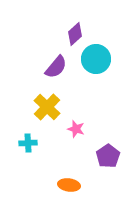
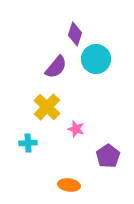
purple diamond: rotated 30 degrees counterclockwise
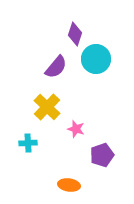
purple pentagon: moved 6 px left, 1 px up; rotated 15 degrees clockwise
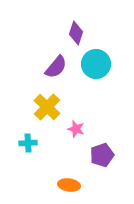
purple diamond: moved 1 px right, 1 px up
cyan circle: moved 5 px down
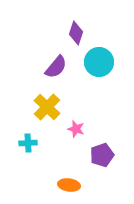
cyan circle: moved 3 px right, 2 px up
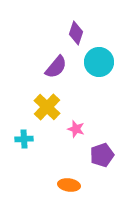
cyan cross: moved 4 px left, 4 px up
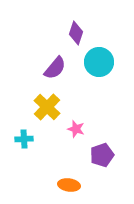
purple semicircle: moved 1 px left, 1 px down
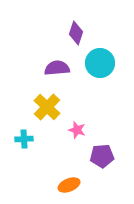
cyan circle: moved 1 px right, 1 px down
purple semicircle: moved 2 px right; rotated 135 degrees counterclockwise
pink star: moved 1 px right, 1 px down
purple pentagon: moved 1 px down; rotated 15 degrees clockwise
orange ellipse: rotated 30 degrees counterclockwise
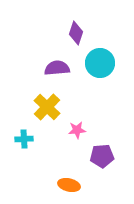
pink star: rotated 24 degrees counterclockwise
orange ellipse: rotated 35 degrees clockwise
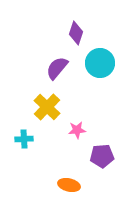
purple semicircle: rotated 45 degrees counterclockwise
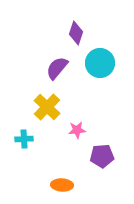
orange ellipse: moved 7 px left; rotated 10 degrees counterclockwise
